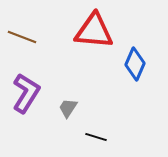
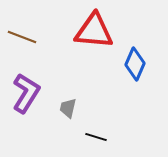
gray trapezoid: rotated 20 degrees counterclockwise
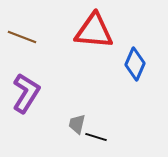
gray trapezoid: moved 9 px right, 16 px down
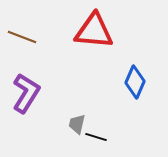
blue diamond: moved 18 px down
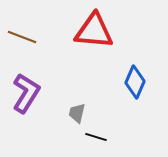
gray trapezoid: moved 11 px up
